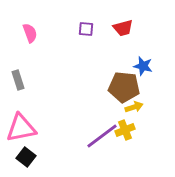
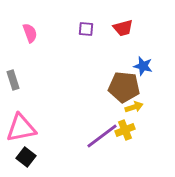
gray rectangle: moved 5 px left
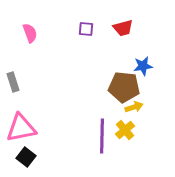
blue star: rotated 24 degrees counterclockwise
gray rectangle: moved 2 px down
yellow cross: rotated 18 degrees counterclockwise
purple line: rotated 52 degrees counterclockwise
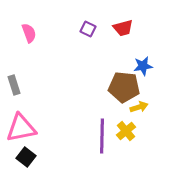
purple square: moved 2 px right; rotated 21 degrees clockwise
pink semicircle: moved 1 px left
gray rectangle: moved 1 px right, 3 px down
yellow arrow: moved 5 px right
yellow cross: moved 1 px right, 1 px down
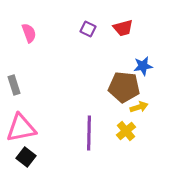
purple line: moved 13 px left, 3 px up
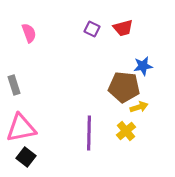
purple square: moved 4 px right
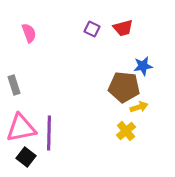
purple line: moved 40 px left
